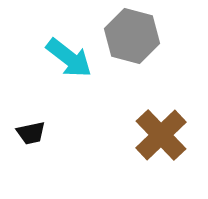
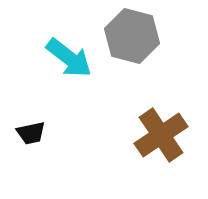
brown cross: rotated 10 degrees clockwise
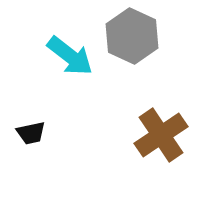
gray hexagon: rotated 10 degrees clockwise
cyan arrow: moved 1 px right, 2 px up
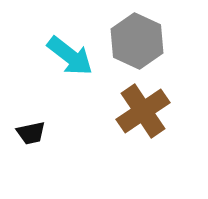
gray hexagon: moved 5 px right, 5 px down
brown cross: moved 18 px left, 24 px up
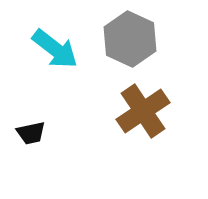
gray hexagon: moved 7 px left, 2 px up
cyan arrow: moved 15 px left, 7 px up
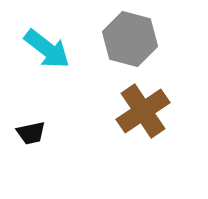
gray hexagon: rotated 10 degrees counterclockwise
cyan arrow: moved 8 px left
